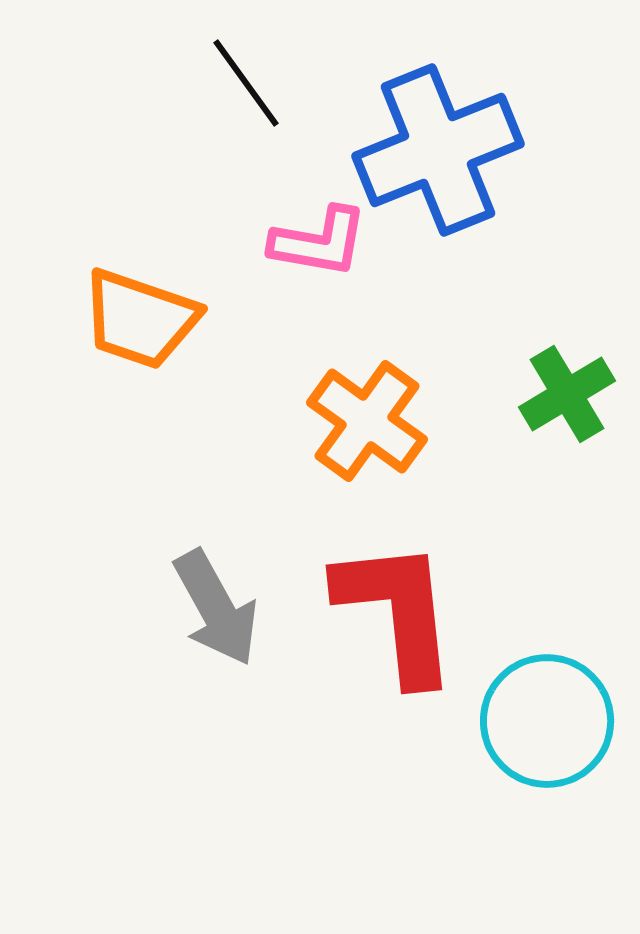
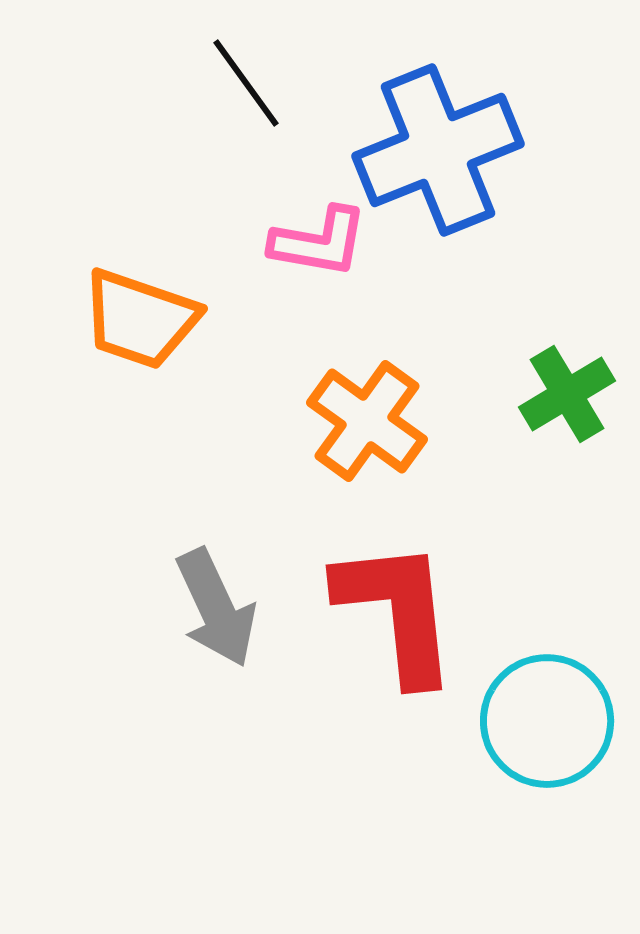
gray arrow: rotated 4 degrees clockwise
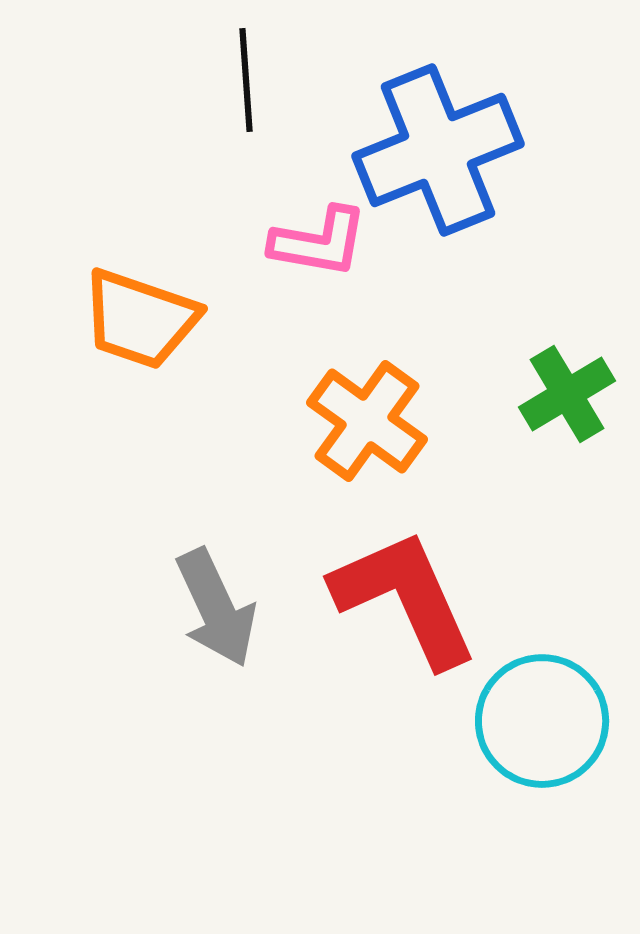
black line: moved 3 px up; rotated 32 degrees clockwise
red L-shape: moved 8 px right, 13 px up; rotated 18 degrees counterclockwise
cyan circle: moved 5 px left
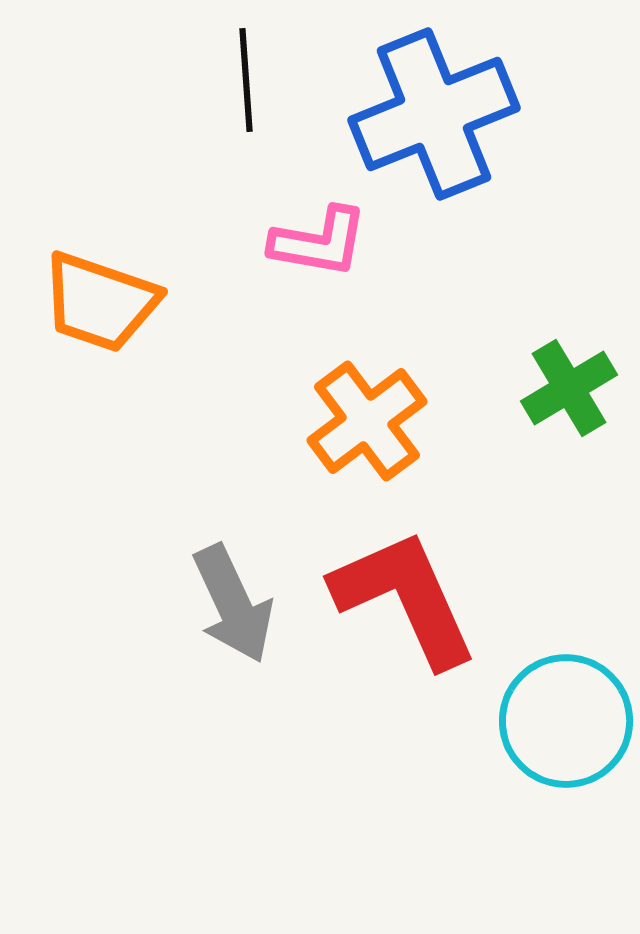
blue cross: moved 4 px left, 36 px up
orange trapezoid: moved 40 px left, 17 px up
green cross: moved 2 px right, 6 px up
orange cross: rotated 17 degrees clockwise
gray arrow: moved 17 px right, 4 px up
cyan circle: moved 24 px right
